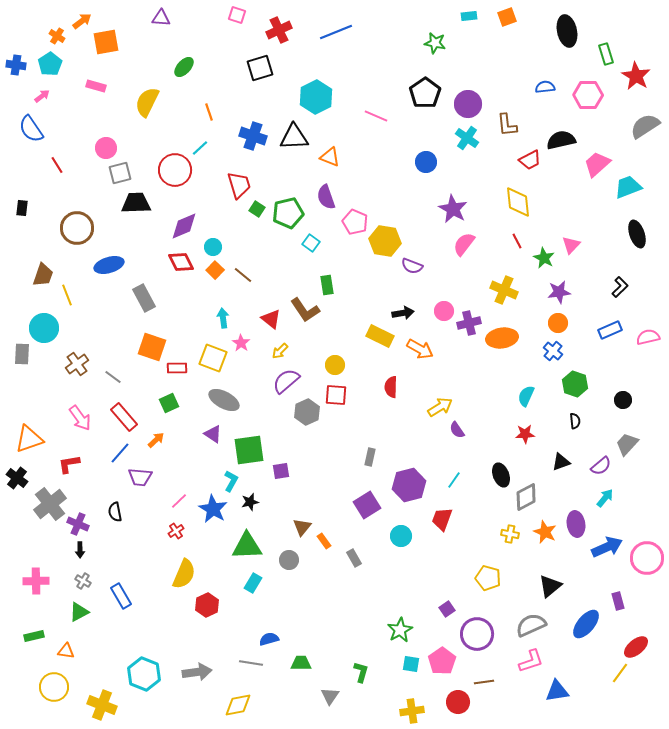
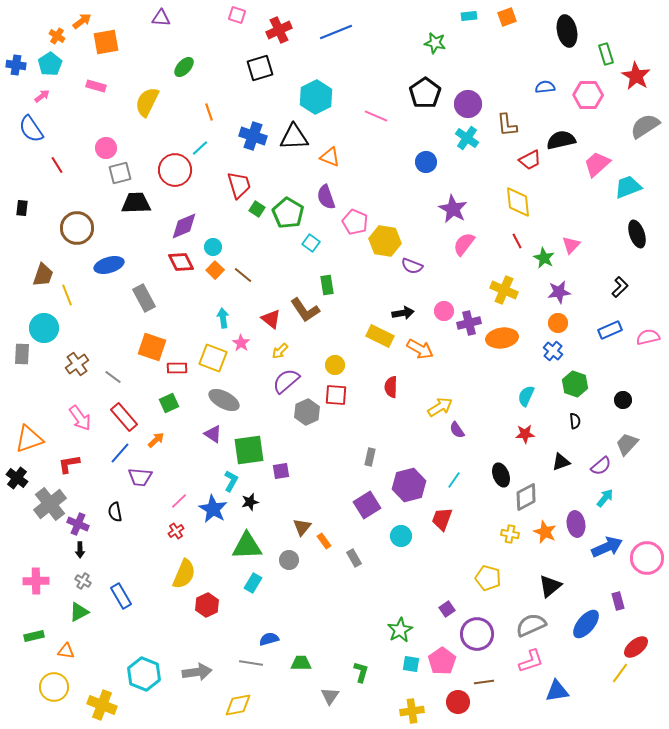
green pentagon at (288, 213): rotated 28 degrees counterclockwise
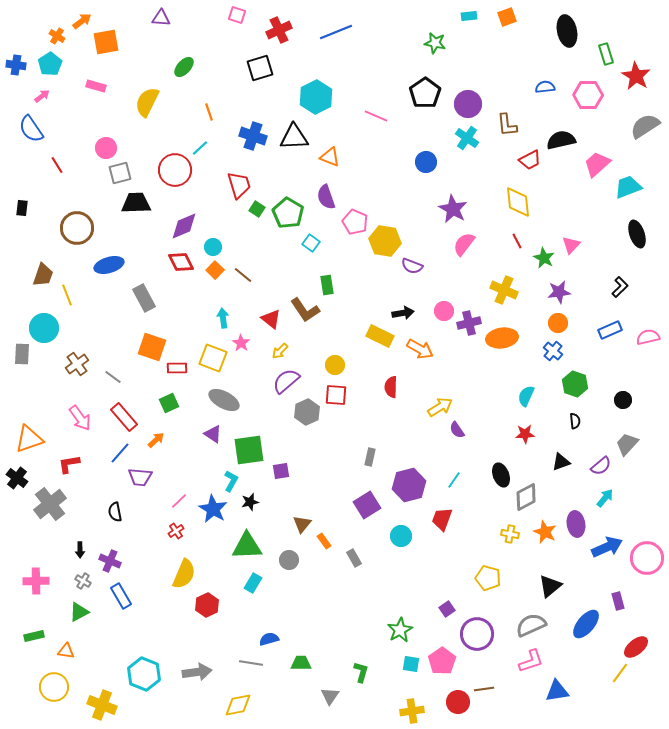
purple cross at (78, 524): moved 32 px right, 37 px down
brown triangle at (302, 527): moved 3 px up
brown line at (484, 682): moved 7 px down
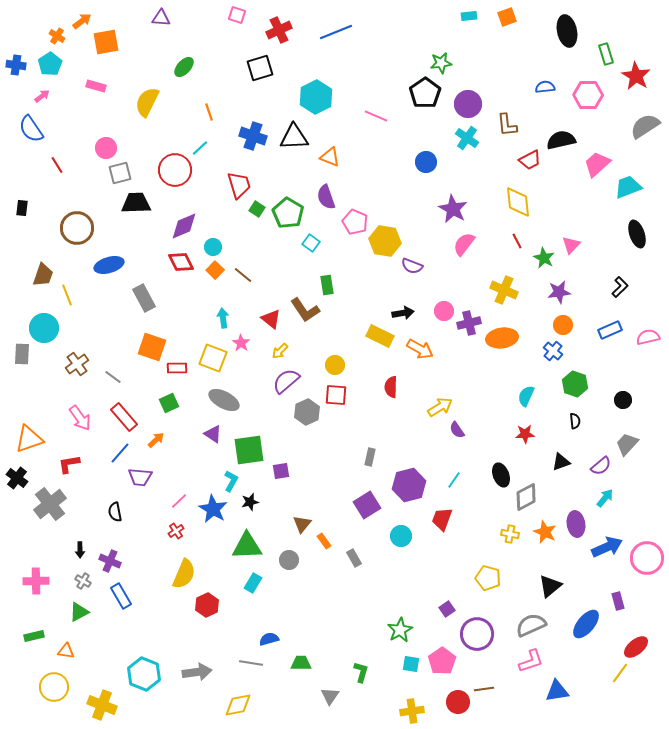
green star at (435, 43): moved 6 px right, 20 px down; rotated 20 degrees counterclockwise
orange circle at (558, 323): moved 5 px right, 2 px down
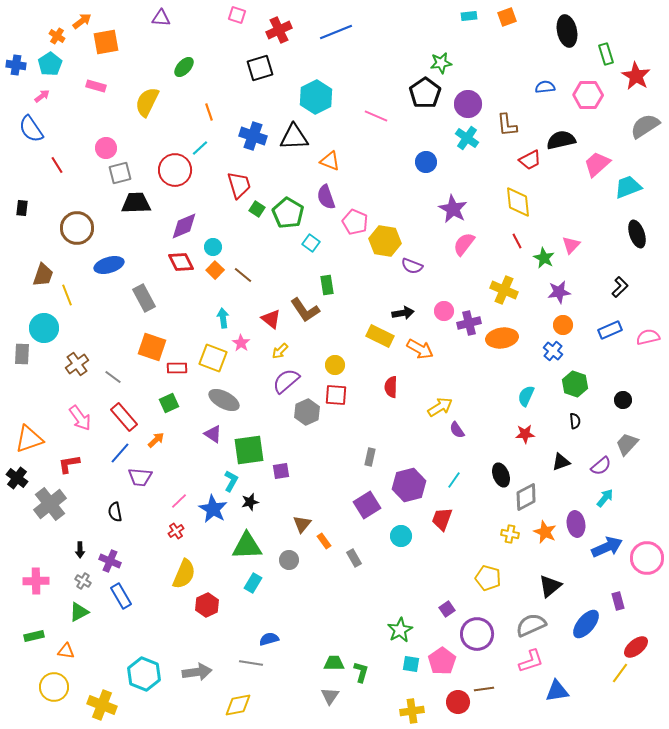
orange triangle at (330, 157): moved 4 px down
green trapezoid at (301, 663): moved 33 px right
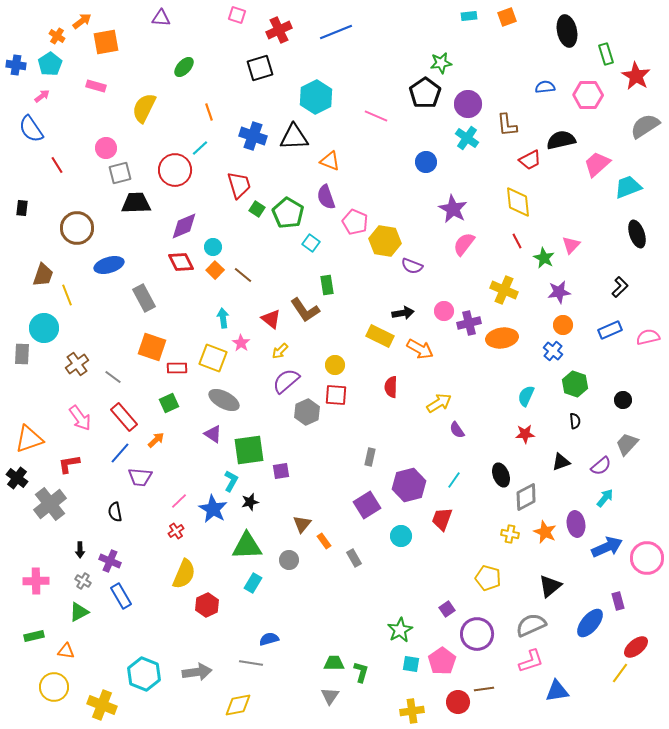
yellow semicircle at (147, 102): moved 3 px left, 6 px down
yellow arrow at (440, 407): moved 1 px left, 4 px up
blue ellipse at (586, 624): moved 4 px right, 1 px up
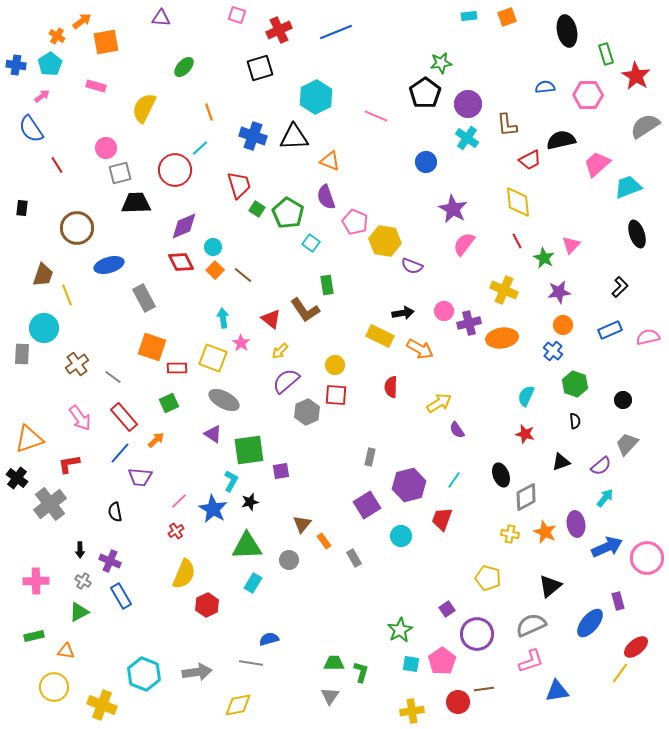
red star at (525, 434): rotated 18 degrees clockwise
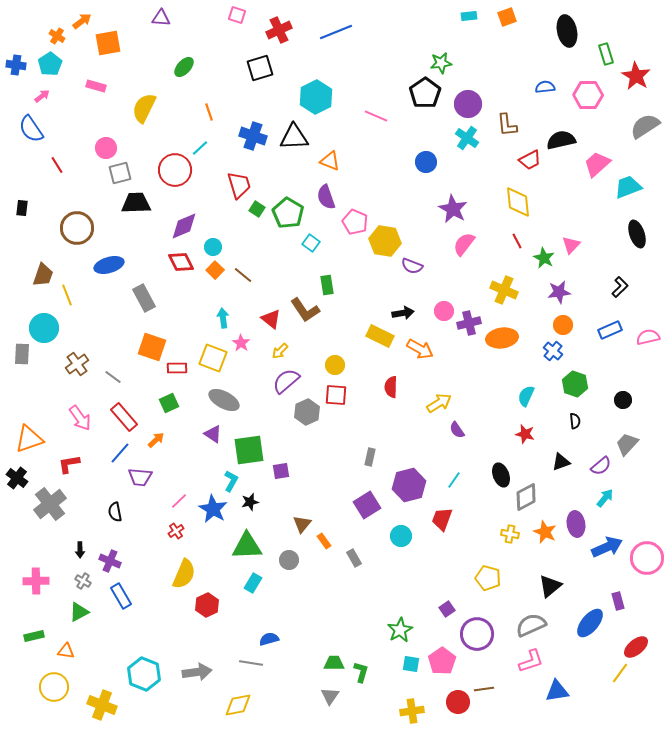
orange square at (106, 42): moved 2 px right, 1 px down
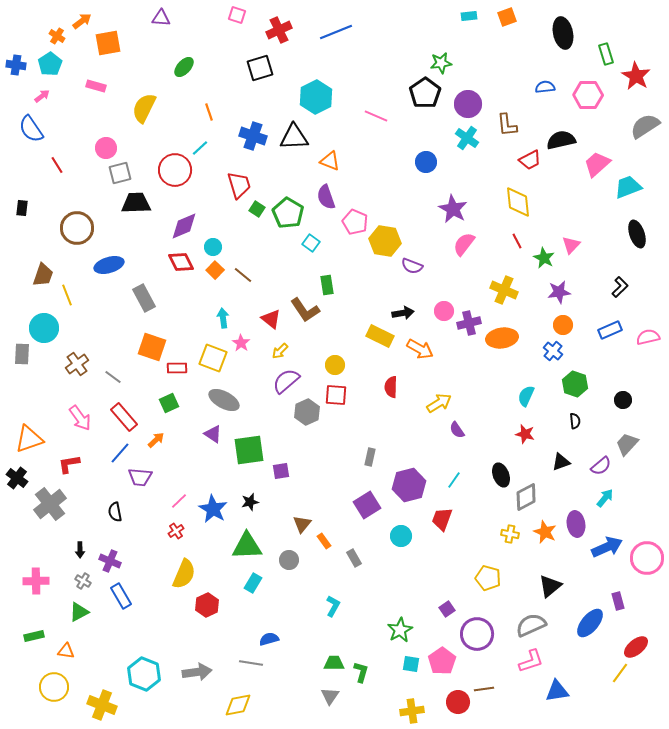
black ellipse at (567, 31): moved 4 px left, 2 px down
cyan L-shape at (231, 481): moved 102 px right, 125 px down
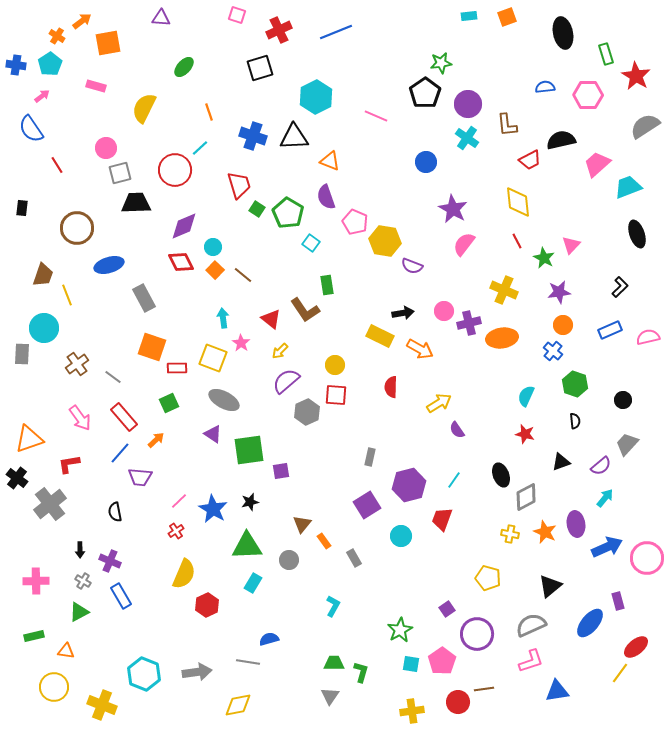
gray line at (251, 663): moved 3 px left, 1 px up
